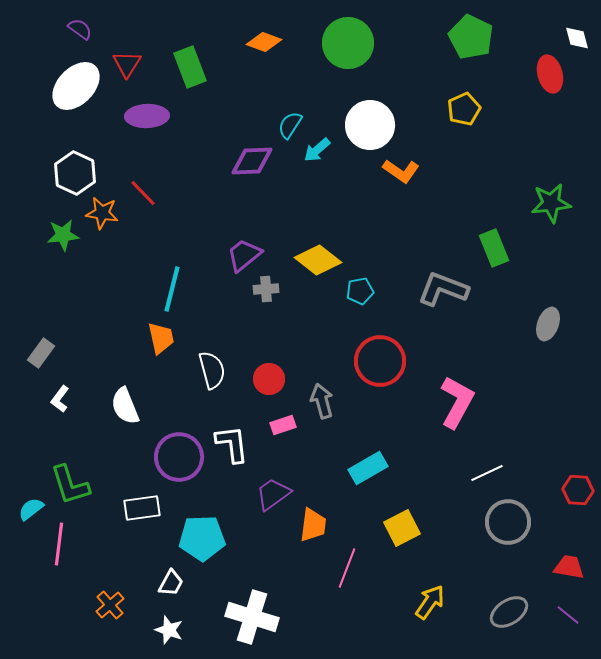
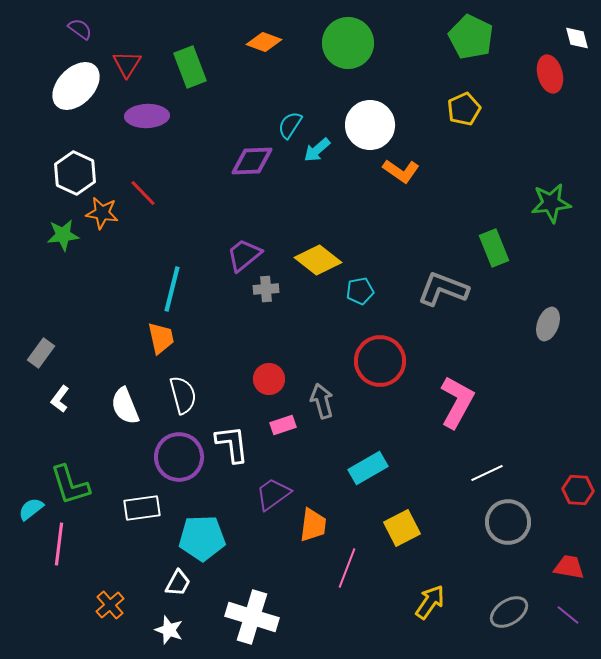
white semicircle at (212, 370): moved 29 px left, 25 px down
white trapezoid at (171, 583): moved 7 px right
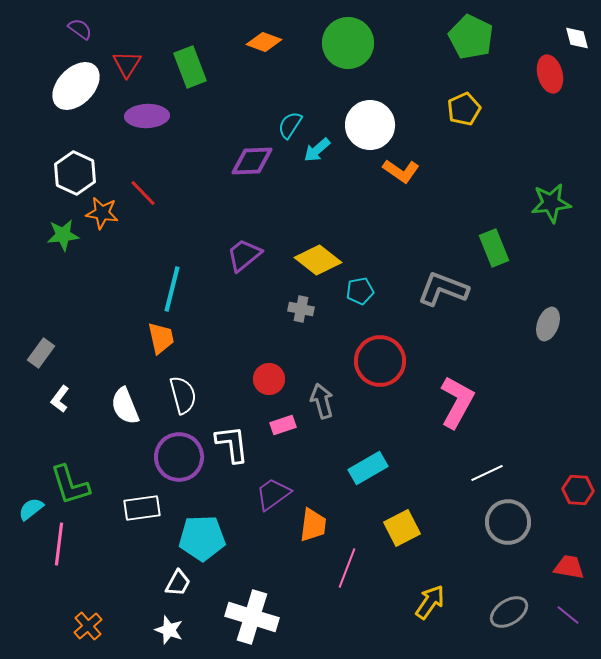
gray cross at (266, 289): moved 35 px right, 20 px down; rotated 15 degrees clockwise
orange cross at (110, 605): moved 22 px left, 21 px down
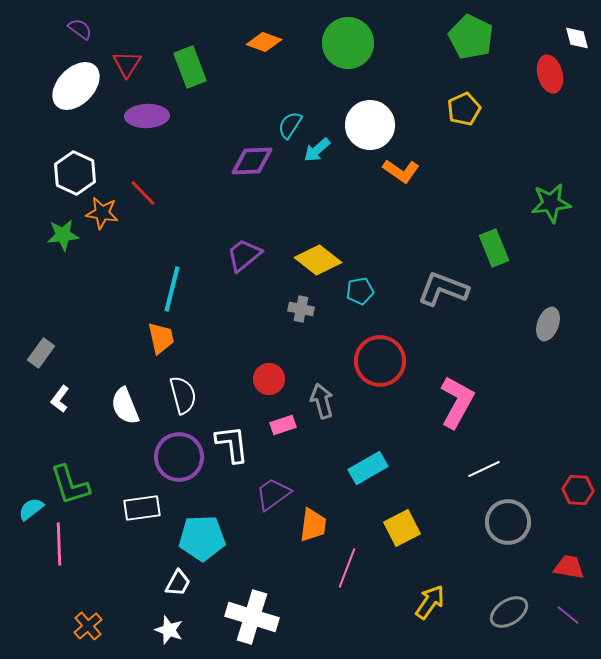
white line at (487, 473): moved 3 px left, 4 px up
pink line at (59, 544): rotated 9 degrees counterclockwise
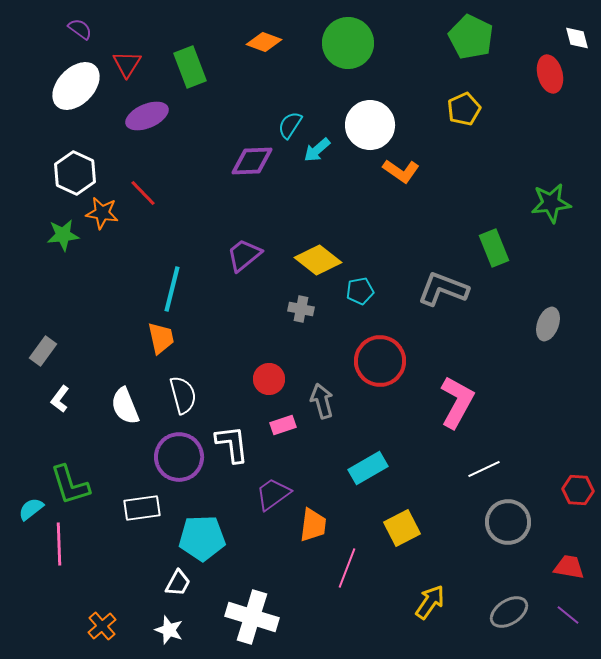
purple ellipse at (147, 116): rotated 21 degrees counterclockwise
gray rectangle at (41, 353): moved 2 px right, 2 px up
orange cross at (88, 626): moved 14 px right
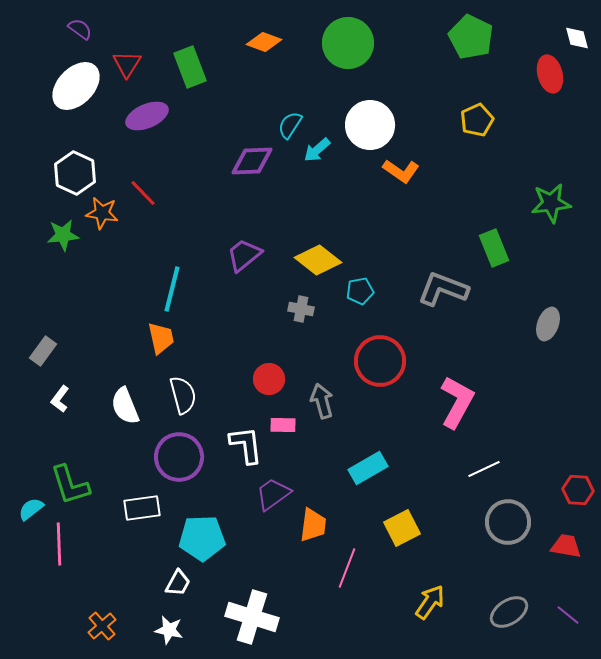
yellow pentagon at (464, 109): moved 13 px right, 11 px down
pink rectangle at (283, 425): rotated 20 degrees clockwise
white L-shape at (232, 444): moved 14 px right, 1 px down
red trapezoid at (569, 567): moved 3 px left, 21 px up
white star at (169, 630): rotated 8 degrees counterclockwise
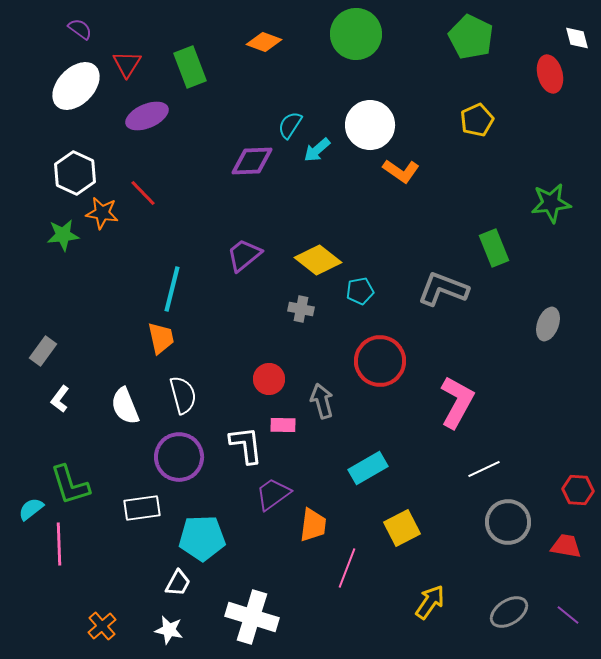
green circle at (348, 43): moved 8 px right, 9 px up
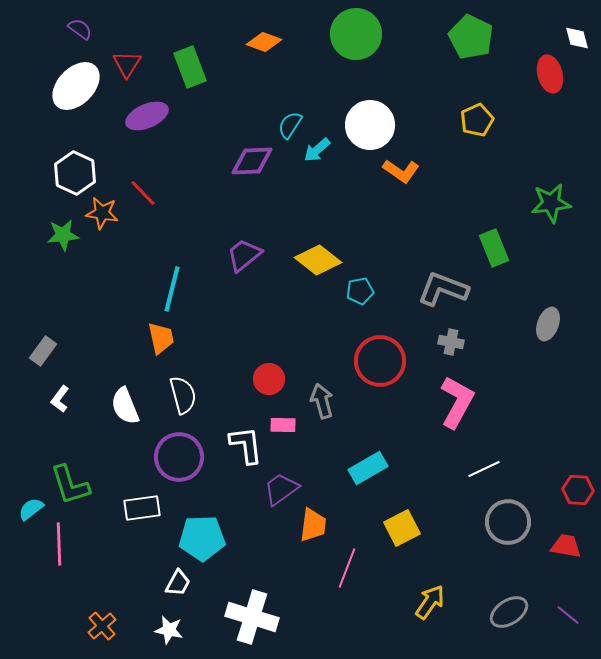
gray cross at (301, 309): moved 150 px right, 33 px down
purple trapezoid at (273, 494): moved 8 px right, 5 px up
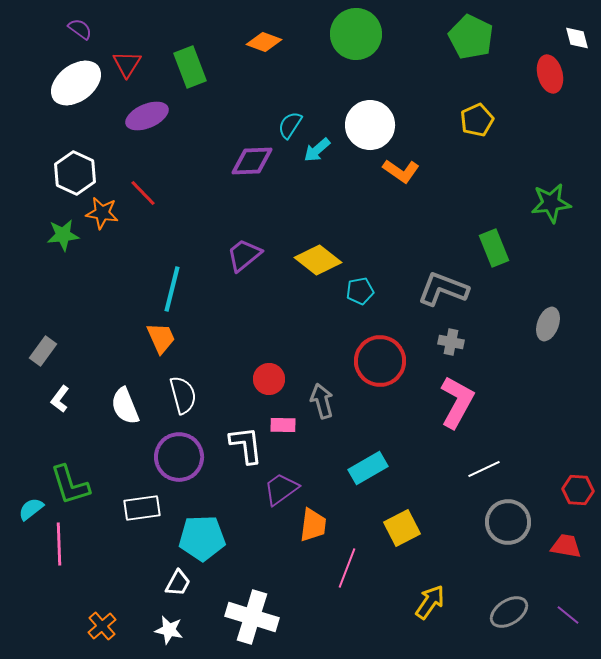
white ellipse at (76, 86): moved 3 px up; rotated 9 degrees clockwise
orange trapezoid at (161, 338): rotated 12 degrees counterclockwise
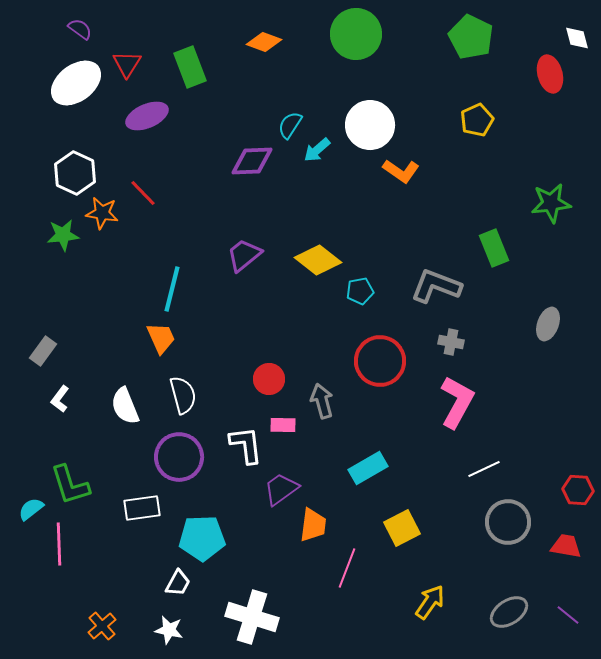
gray L-shape at (443, 289): moved 7 px left, 3 px up
